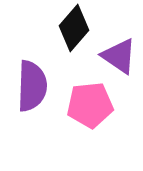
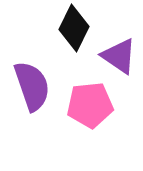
black diamond: rotated 15 degrees counterclockwise
purple semicircle: rotated 21 degrees counterclockwise
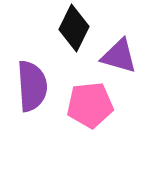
purple triangle: rotated 18 degrees counterclockwise
purple semicircle: rotated 15 degrees clockwise
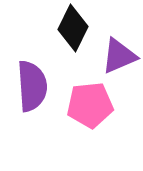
black diamond: moved 1 px left
purple triangle: rotated 39 degrees counterclockwise
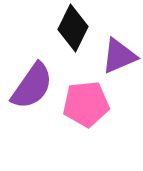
purple semicircle: rotated 39 degrees clockwise
pink pentagon: moved 4 px left, 1 px up
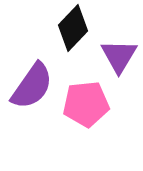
black diamond: rotated 18 degrees clockwise
purple triangle: rotated 36 degrees counterclockwise
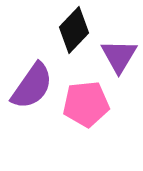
black diamond: moved 1 px right, 2 px down
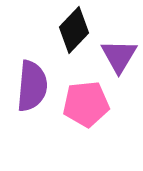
purple semicircle: rotated 30 degrees counterclockwise
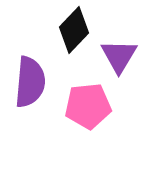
purple semicircle: moved 2 px left, 4 px up
pink pentagon: moved 2 px right, 2 px down
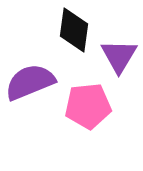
black diamond: rotated 36 degrees counterclockwise
purple semicircle: rotated 117 degrees counterclockwise
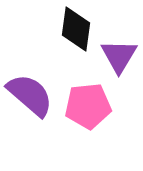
black diamond: moved 2 px right, 1 px up
purple semicircle: moved 13 px down; rotated 63 degrees clockwise
